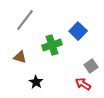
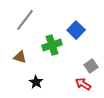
blue square: moved 2 px left, 1 px up
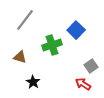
black star: moved 3 px left
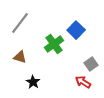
gray line: moved 5 px left, 3 px down
green cross: moved 2 px right, 1 px up; rotated 18 degrees counterclockwise
gray square: moved 2 px up
red arrow: moved 2 px up
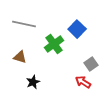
gray line: moved 4 px right, 1 px down; rotated 65 degrees clockwise
blue square: moved 1 px right, 1 px up
black star: rotated 16 degrees clockwise
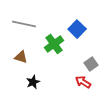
brown triangle: moved 1 px right
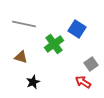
blue square: rotated 12 degrees counterclockwise
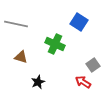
gray line: moved 8 px left
blue square: moved 2 px right, 7 px up
green cross: moved 1 px right; rotated 30 degrees counterclockwise
gray square: moved 2 px right, 1 px down
black star: moved 5 px right
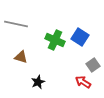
blue square: moved 1 px right, 15 px down
green cross: moved 4 px up
